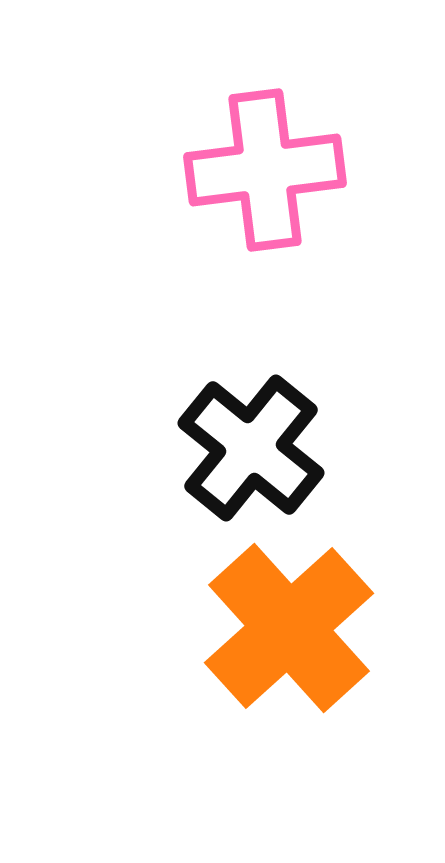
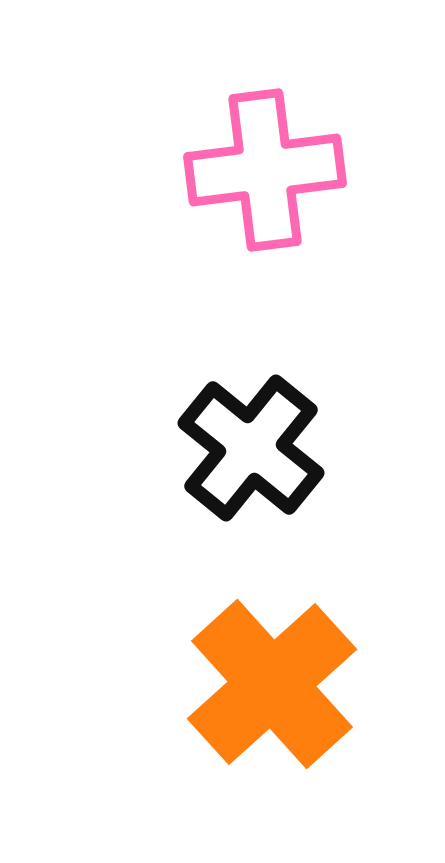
orange cross: moved 17 px left, 56 px down
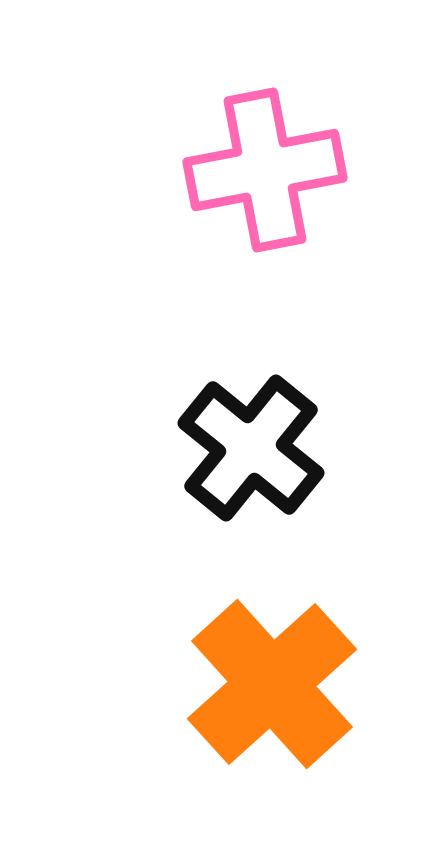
pink cross: rotated 4 degrees counterclockwise
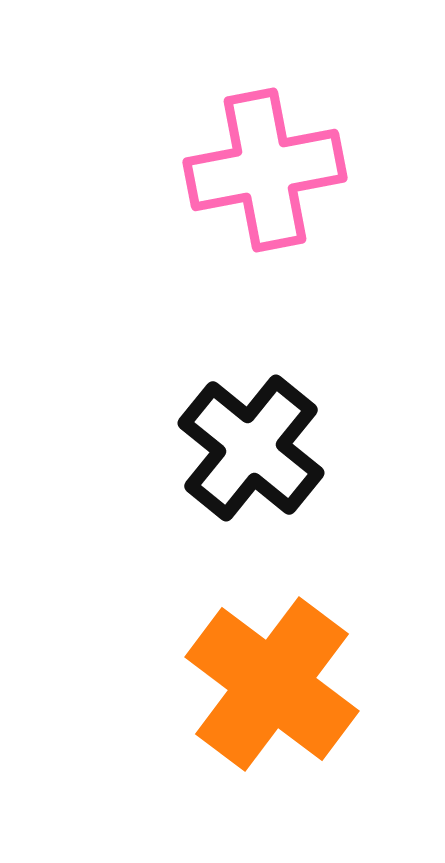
orange cross: rotated 11 degrees counterclockwise
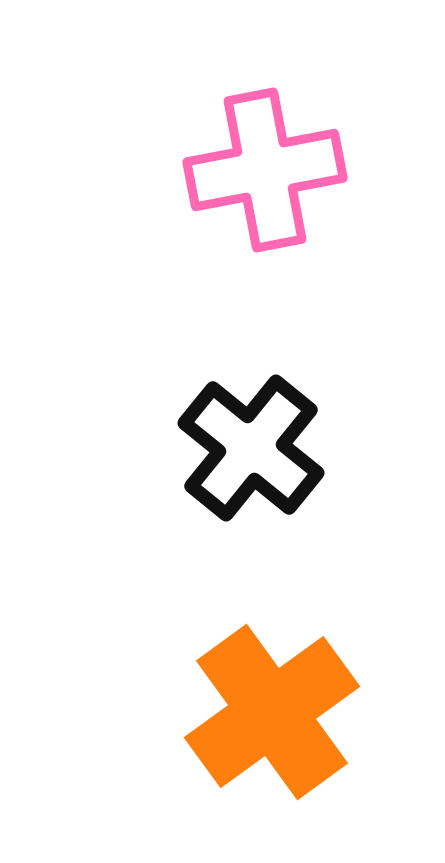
orange cross: moved 28 px down; rotated 17 degrees clockwise
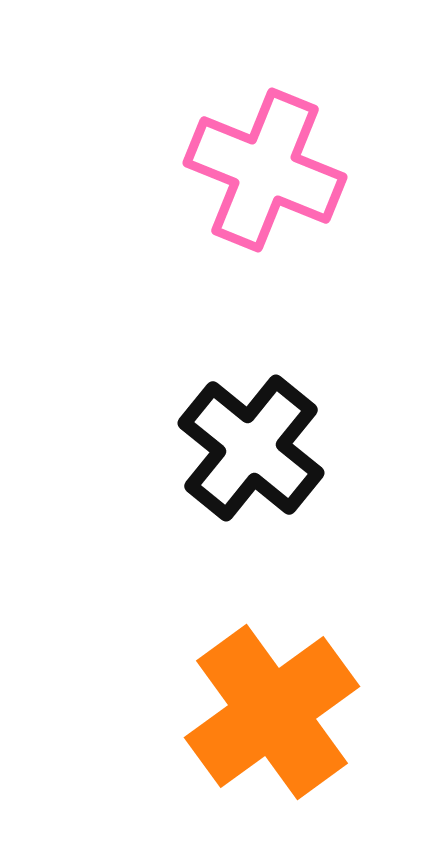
pink cross: rotated 33 degrees clockwise
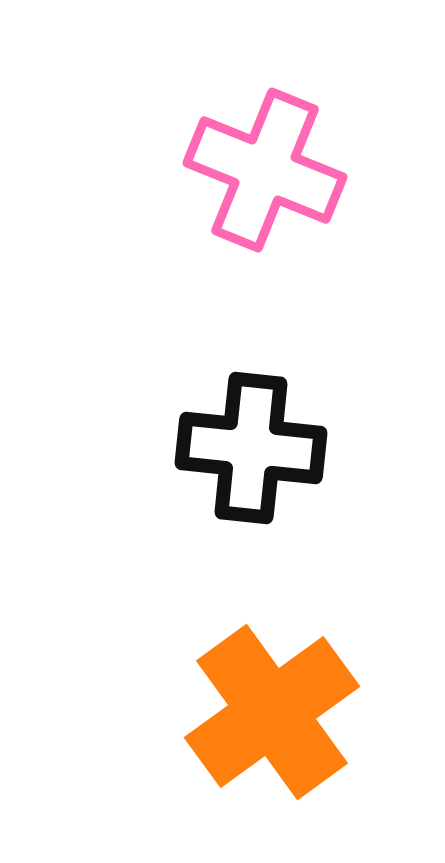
black cross: rotated 33 degrees counterclockwise
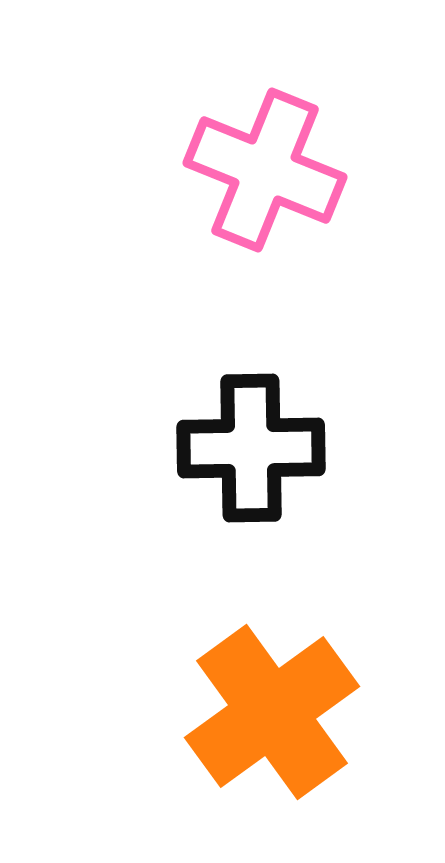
black cross: rotated 7 degrees counterclockwise
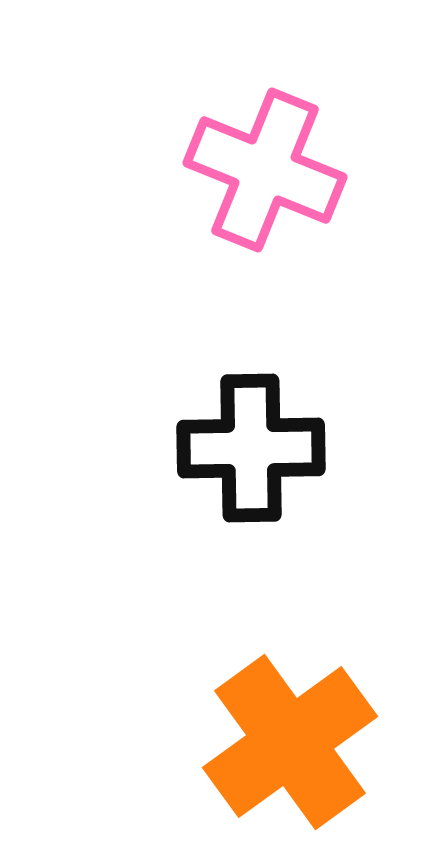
orange cross: moved 18 px right, 30 px down
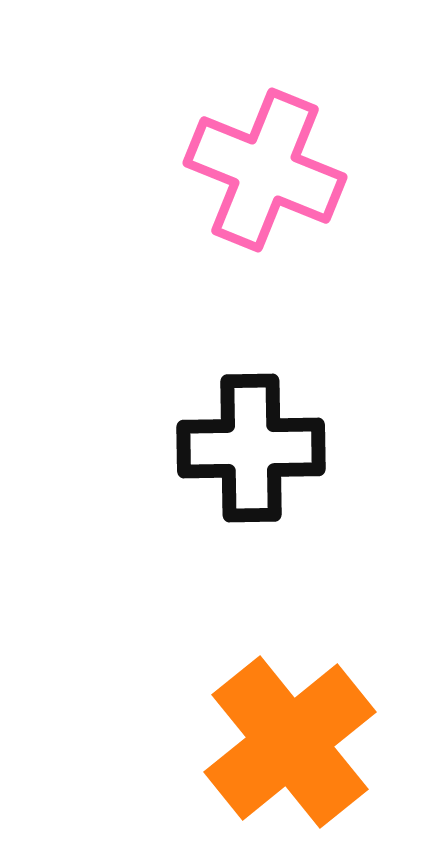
orange cross: rotated 3 degrees counterclockwise
